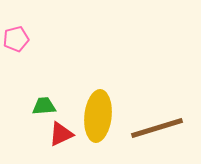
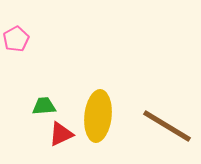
pink pentagon: rotated 15 degrees counterclockwise
brown line: moved 10 px right, 2 px up; rotated 48 degrees clockwise
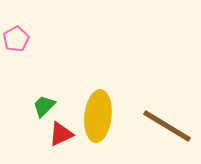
green trapezoid: rotated 40 degrees counterclockwise
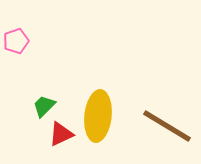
pink pentagon: moved 2 px down; rotated 10 degrees clockwise
